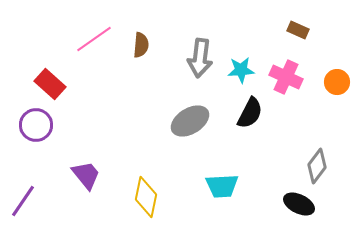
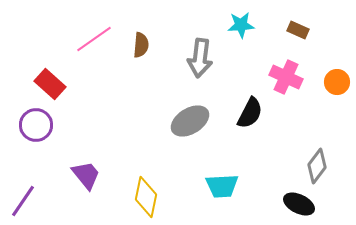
cyan star: moved 45 px up
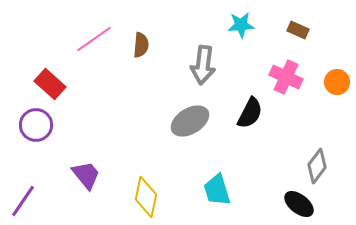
gray arrow: moved 3 px right, 7 px down
cyan trapezoid: moved 5 px left, 4 px down; rotated 76 degrees clockwise
black ellipse: rotated 12 degrees clockwise
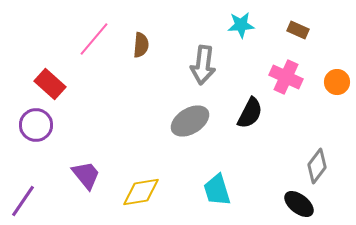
pink line: rotated 15 degrees counterclockwise
yellow diamond: moved 5 px left, 5 px up; rotated 69 degrees clockwise
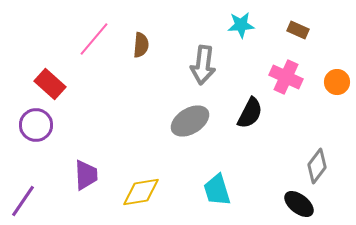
purple trapezoid: rotated 36 degrees clockwise
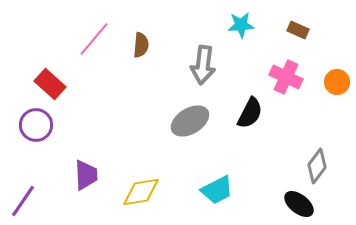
cyan trapezoid: rotated 100 degrees counterclockwise
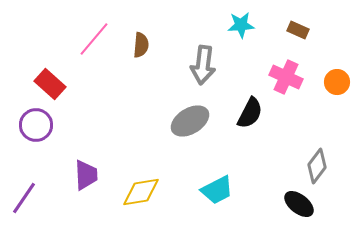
purple line: moved 1 px right, 3 px up
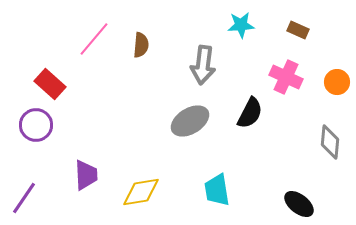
gray diamond: moved 13 px right, 24 px up; rotated 32 degrees counterclockwise
cyan trapezoid: rotated 108 degrees clockwise
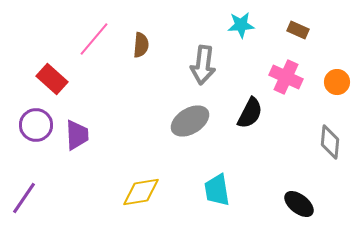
red rectangle: moved 2 px right, 5 px up
purple trapezoid: moved 9 px left, 40 px up
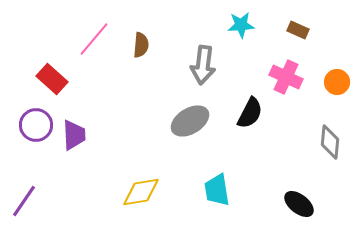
purple trapezoid: moved 3 px left
purple line: moved 3 px down
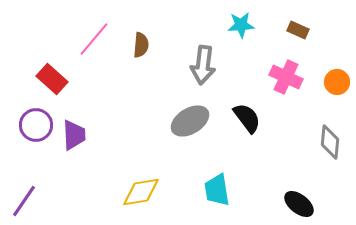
black semicircle: moved 3 px left, 5 px down; rotated 64 degrees counterclockwise
